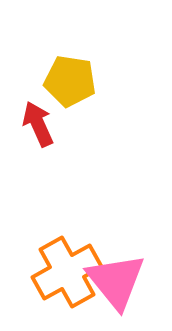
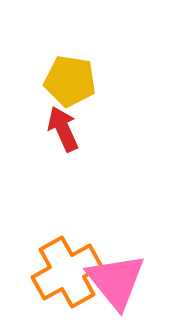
red arrow: moved 25 px right, 5 px down
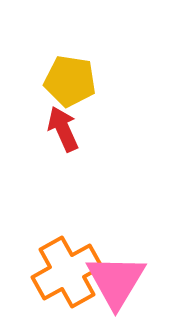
pink triangle: rotated 10 degrees clockwise
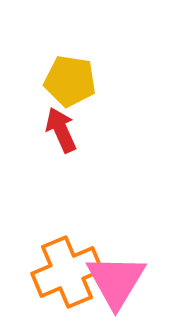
red arrow: moved 2 px left, 1 px down
orange cross: rotated 6 degrees clockwise
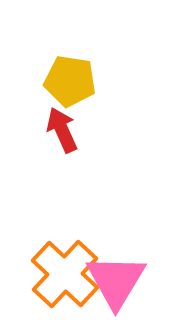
red arrow: moved 1 px right
orange cross: moved 2 px left, 2 px down; rotated 24 degrees counterclockwise
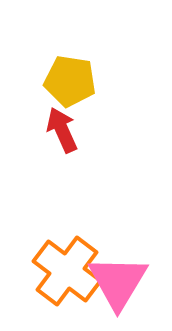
orange cross: moved 2 px right, 3 px up; rotated 6 degrees counterclockwise
pink triangle: moved 2 px right, 1 px down
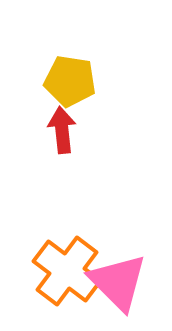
red arrow: rotated 18 degrees clockwise
pink triangle: rotated 16 degrees counterclockwise
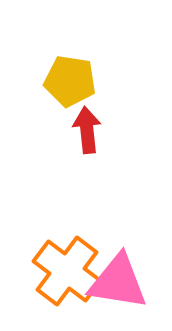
red arrow: moved 25 px right
pink triangle: rotated 36 degrees counterclockwise
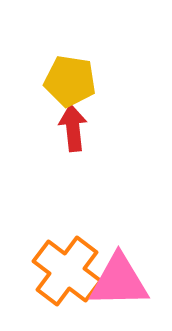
red arrow: moved 14 px left, 2 px up
pink triangle: moved 1 px right, 1 px up; rotated 10 degrees counterclockwise
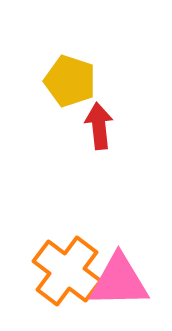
yellow pentagon: rotated 9 degrees clockwise
red arrow: moved 26 px right, 2 px up
